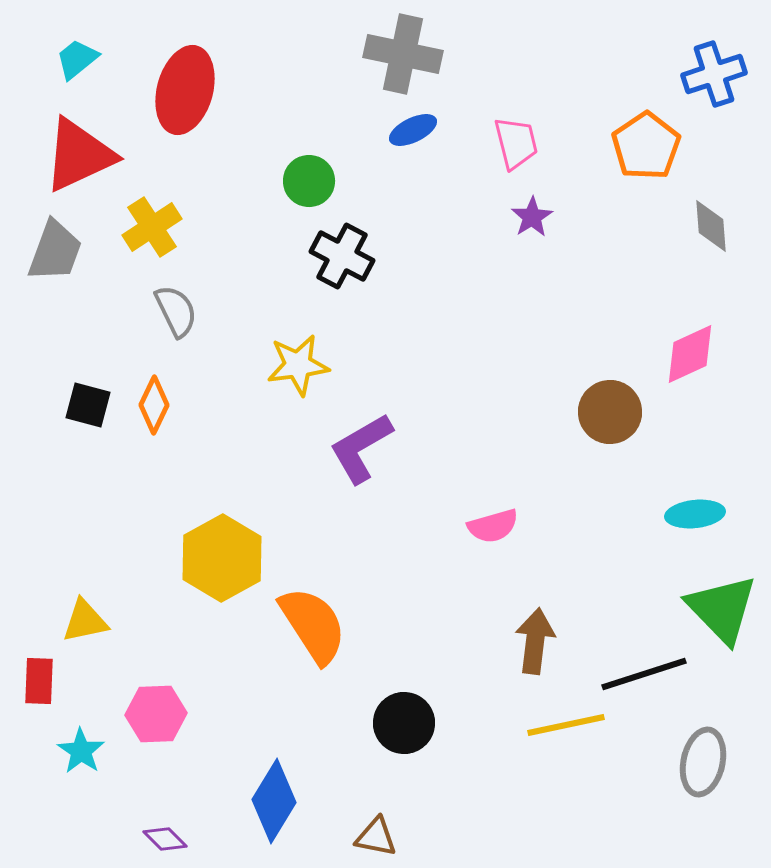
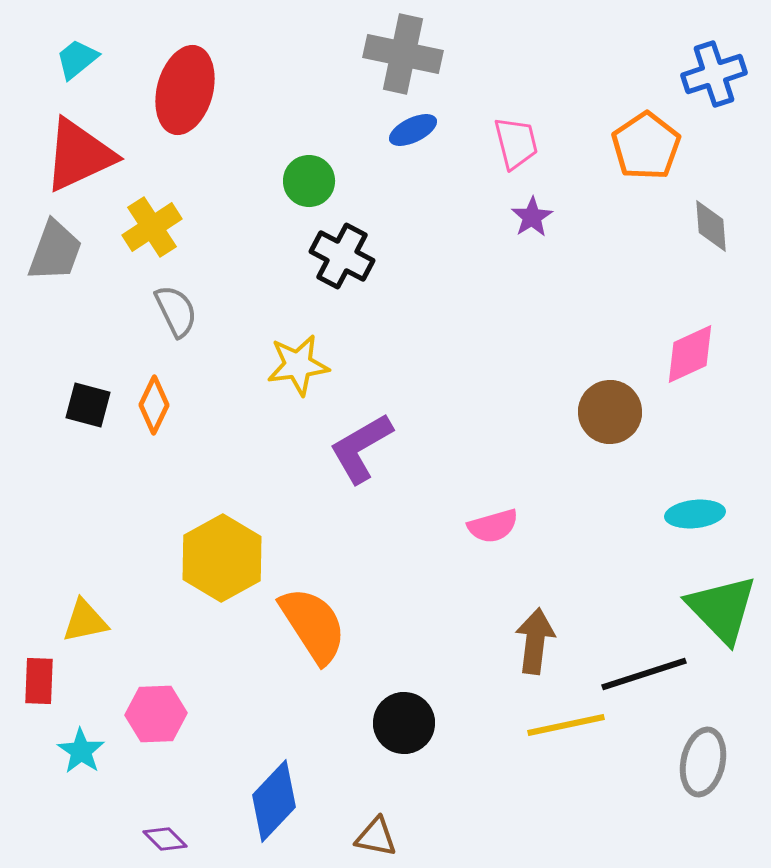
blue diamond: rotated 12 degrees clockwise
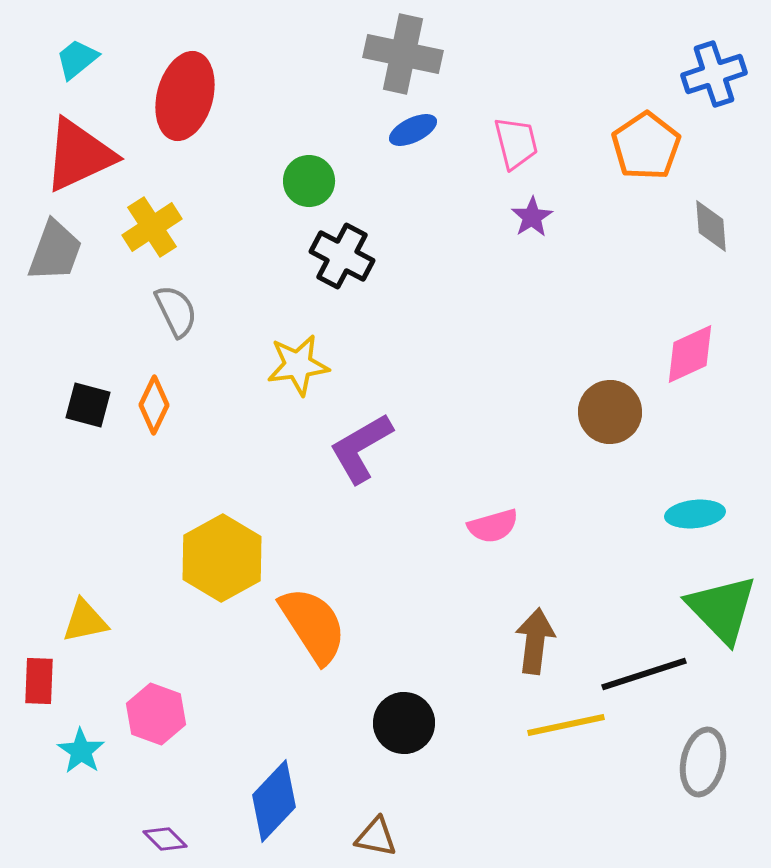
red ellipse: moved 6 px down
pink hexagon: rotated 22 degrees clockwise
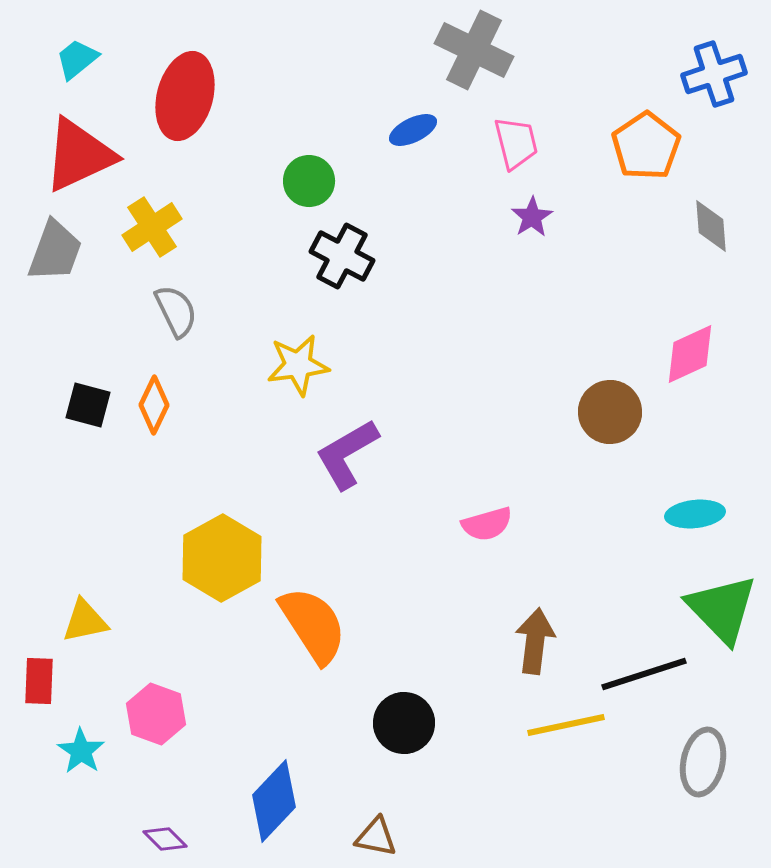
gray cross: moved 71 px right, 4 px up; rotated 14 degrees clockwise
purple L-shape: moved 14 px left, 6 px down
pink semicircle: moved 6 px left, 2 px up
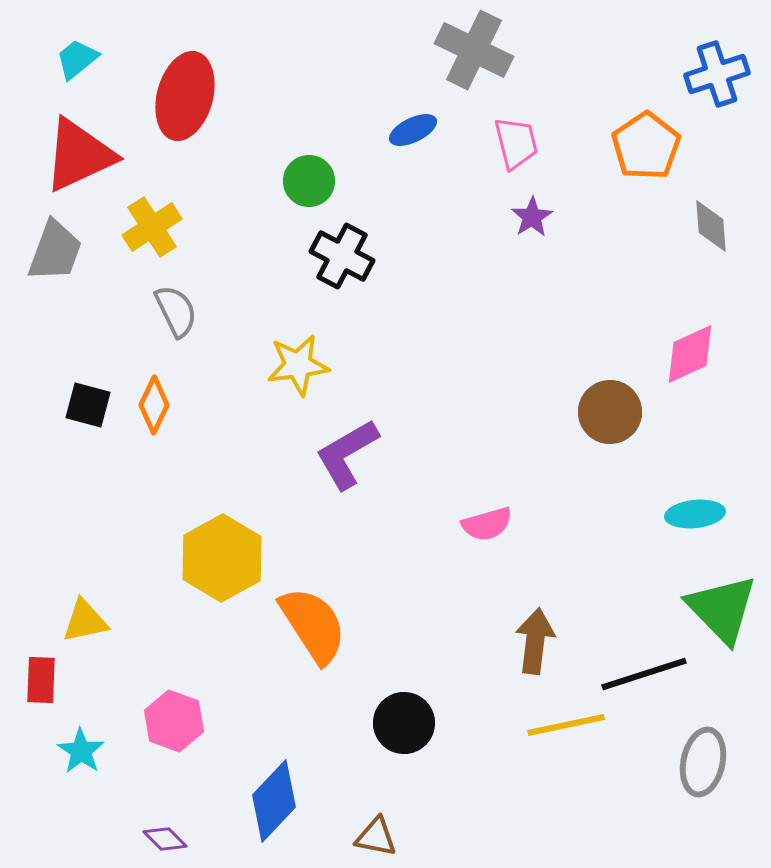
blue cross: moved 3 px right
red rectangle: moved 2 px right, 1 px up
pink hexagon: moved 18 px right, 7 px down
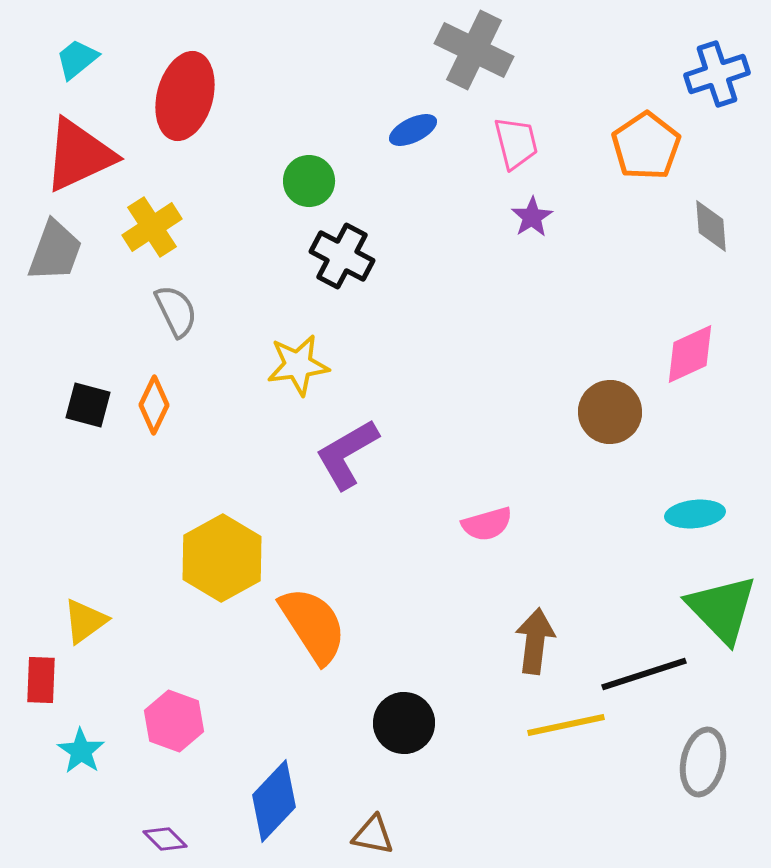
yellow triangle: rotated 24 degrees counterclockwise
brown triangle: moved 3 px left, 2 px up
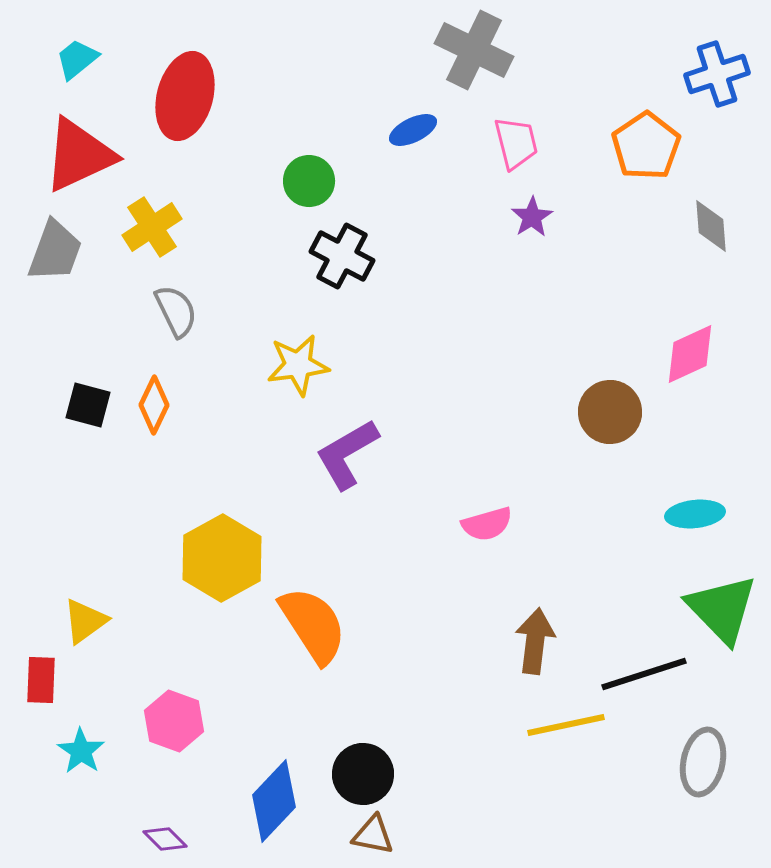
black circle: moved 41 px left, 51 px down
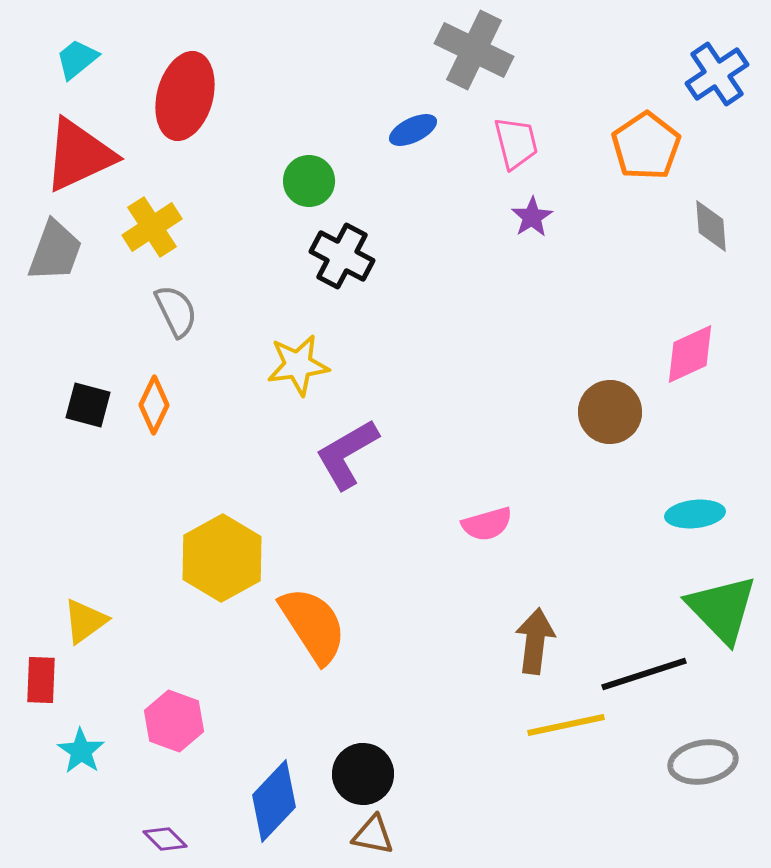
blue cross: rotated 16 degrees counterclockwise
gray ellipse: rotated 68 degrees clockwise
